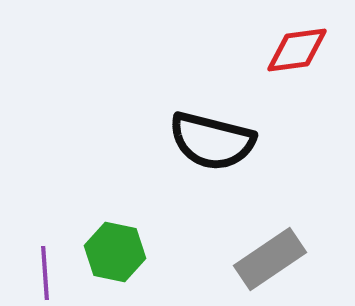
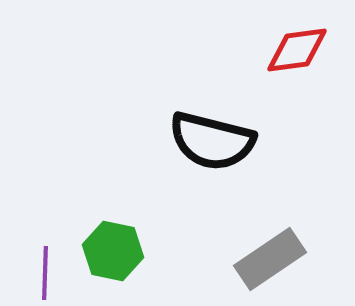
green hexagon: moved 2 px left, 1 px up
purple line: rotated 6 degrees clockwise
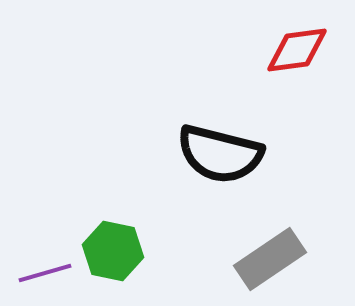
black semicircle: moved 8 px right, 13 px down
purple line: rotated 72 degrees clockwise
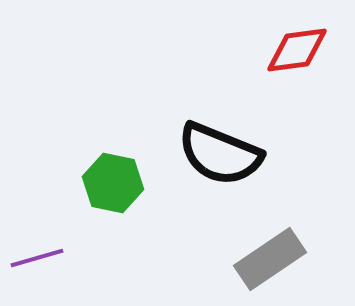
black semicircle: rotated 8 degrees clockwise
green hexagon: moved 68 px up
purple line: moved 8 px left, 15 px up
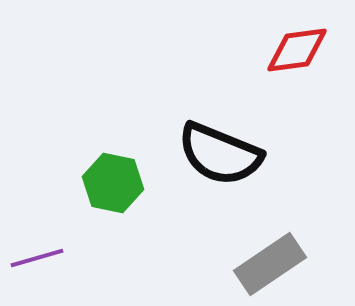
gray rectangle: moved 5 px down
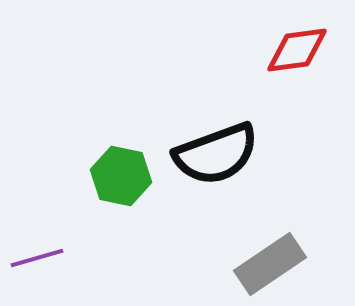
black semicircle: moved 4 px left; rotated 42 degrees counterclockwise
green hexagon: moved 8 px right, 7 px up
